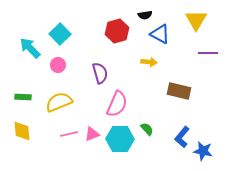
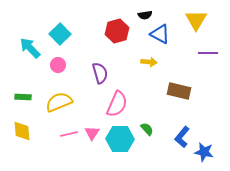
pink triangle: moved 1 px up; rotated 35 degrees counterclockwise
blue star: moved 1 px right, 1 px down
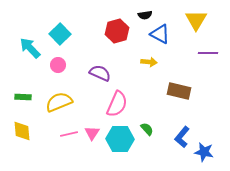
purple semicircle: rotated 50 degrees counterclockwise
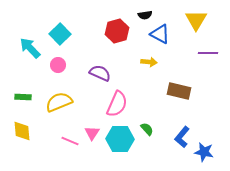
pink line: moved 1 px right, 7 px down; rotated 36 degrees clockwise
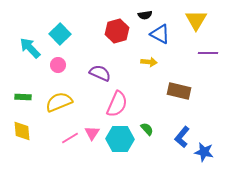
pink line: moved 3 px up; rotated 54 degrees counterclockwise
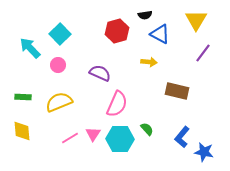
purple line: moved 5 px left; rotated 54 degrees counterclockwise
brown rectangle: moved 2 px left
pink triangle: moved 1 px right, 1 px down
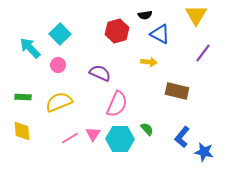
yellow triangle: moved 5 px up
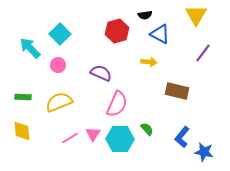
purple semicircle: moved 1 px right
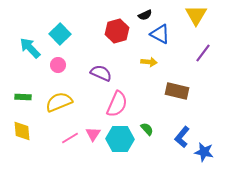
black semicircle: rotated 16 degrees counterclockwise
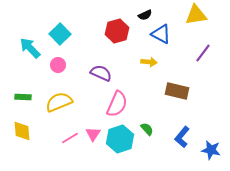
yellow triangle: rotated 50 degrees clockwise
blue triangle: moved 1 px right
cyan hexagon: rotated 20 degrees counterclockwise
blue star: moved 7 px right, 2 px up
